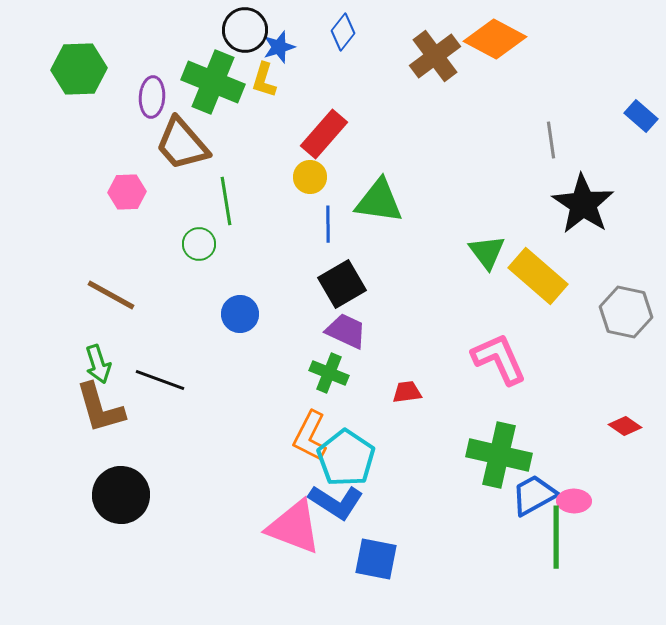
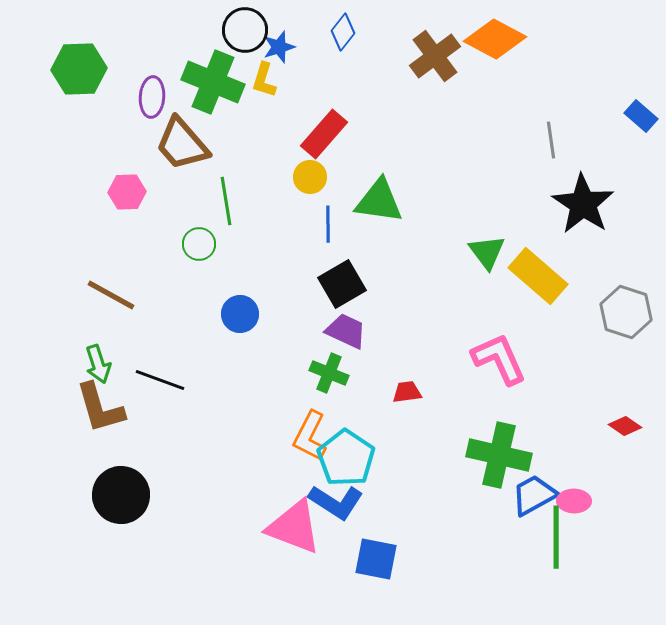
gray hexagon at (626, 312): rotated 6 degrees clockwise
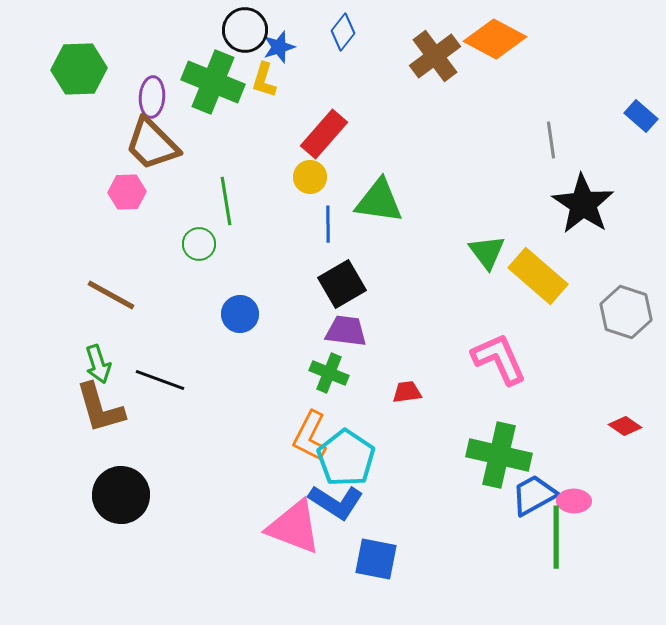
brown trapezoid at (182, 144): moved 30 px left; rotated 4 degrees counterclockwise
purple trapezoid at (346, 331): rotated 18 degrees counterclockwise
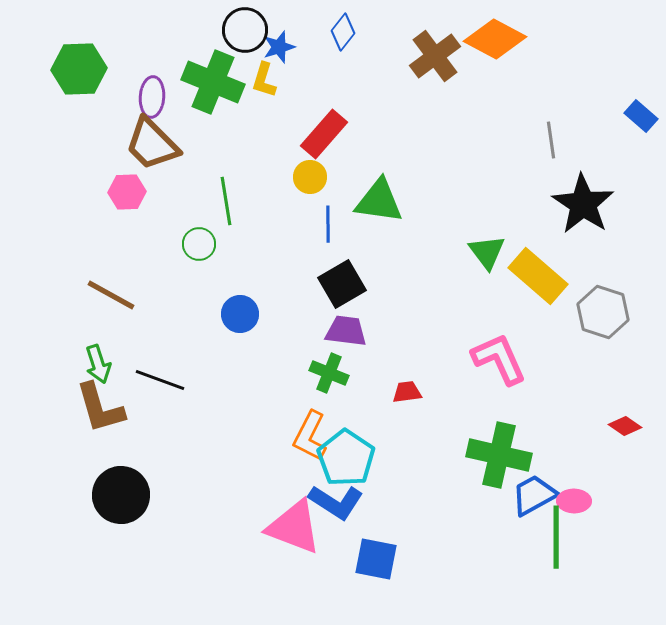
gray hexagon at (626, 312): moved 23 px left
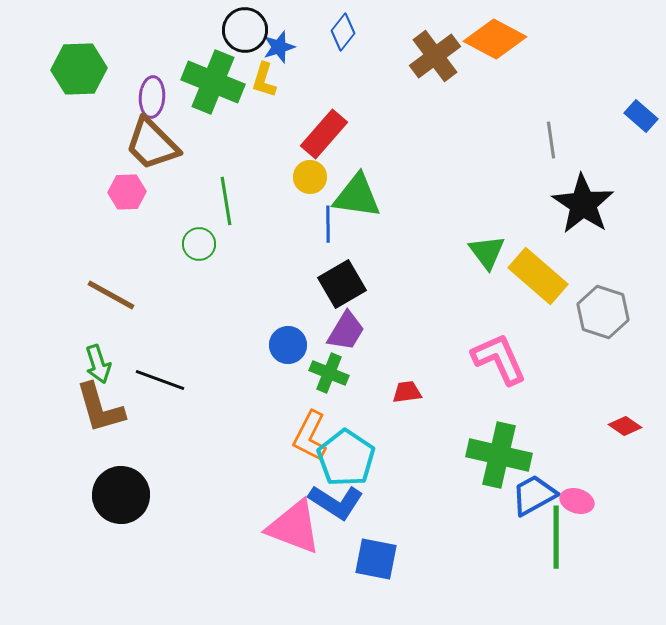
green triangle at (379, 201): moved 22 px left, 5 px up
blue circle at (240, 314): moved 48 px right, 31 px down
purple trapezoid at (346, 331): rotated 114 degrees clockwise
pink ellipse at (574, 501): moved 3 px right; rotated 16 degrees clockwise
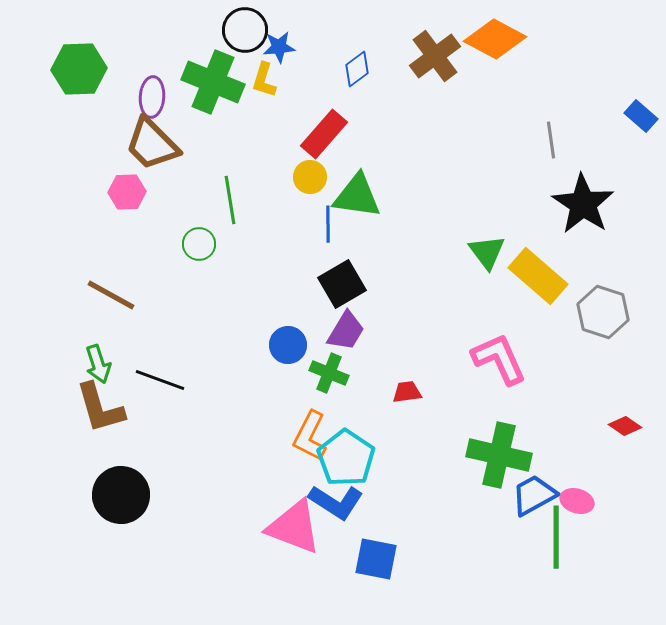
blue diamond at (343, 32): moved 14 px right, 37 px down; rotated 15 degrees clockwise
blue star at (279, 47): rotated 12 degrees clockwise
green line at (226, 201): moved 4 px right, 1 px up
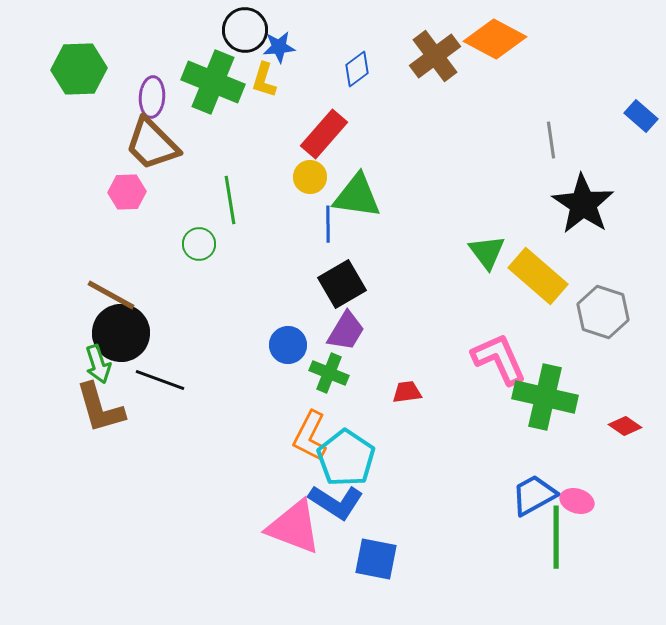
green cross at (499, 455): moved 46 px right, 58 px up
black circle at (121, 495): moved 162 px up
